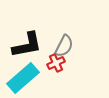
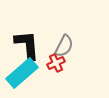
black L-shape: rotated 84 degrees counterclockwise
cyan rectangle: moved 1 px left, 5 px up
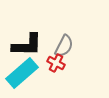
black L-shape: rotated 96 degrees clockwise
red cross: rotated 36 degrees counterclockwise
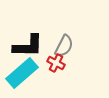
black L-shape: moved 1 px right, 1 px down
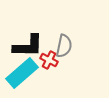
gray semicircle: rotated 15 degrees counterclockwise
red cross: moved 7 px left, 3 px up
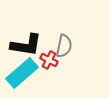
black L-shape: moved 2 px left, 1 px up; rotated 8 degrees clockwise
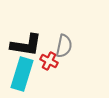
red cross: moved 1 px down
cyan rectangle: moved 1 px down; rotated 32 degrees counterclockwise
